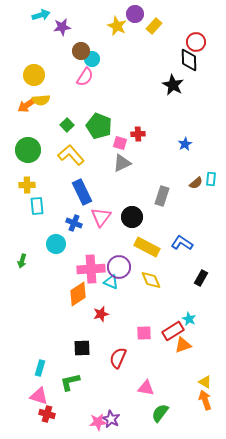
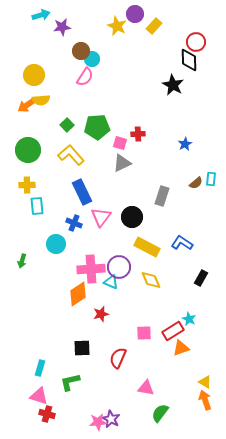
green pentagon at (99, 126): moved 2 px left, 1 px down; rotated 25 degrees counterclockwise
orange triangle at (183, 345): moved 2 px left, 3 px down
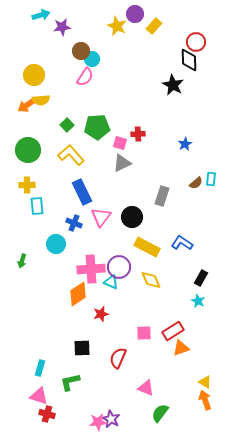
cyan star at (189, 319): moved 9 px right, 18 px up
pink triangle at (146, 388): rotated 12 degrees clockwise
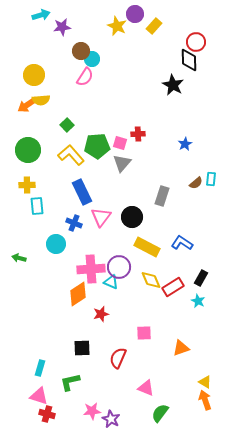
green pentagon at (97, 127): moved 19 px down
gray triangle at (122, 163): rotated 24 degrees counterclockwise
green arrow at (22, 261): moved 3 px left, 3 px up; rotated 88 degrees clockwise
red rectangle at (173, 331): moved 44 px up
pink star at (98, 422): moved 6 px left, 11 px up
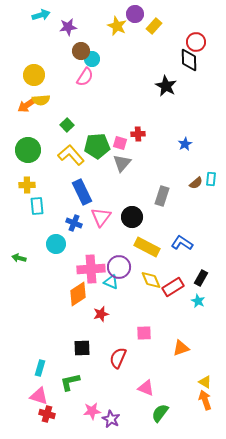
purple star at (62, 27): moved 6 px right
black star at (173, 85): moved 7 px left, 1 px down
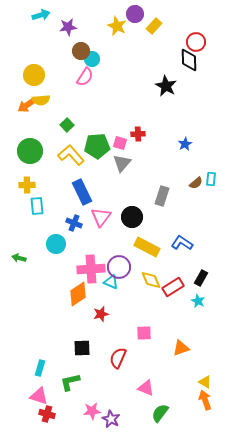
green circle at (28, 150): moved 2 px right, 1 px down
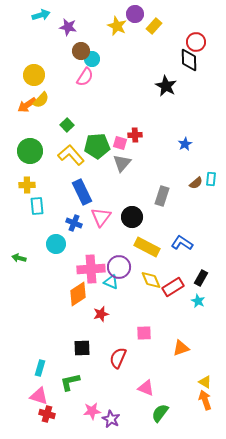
purple star at (68, 27): rotated 18 degrees clockwise
yellow semicircle at (41, 100): rotated 42 degrees counterclockwise
red cross at (138, 134): moved 3 px left, 1 px down
